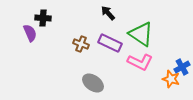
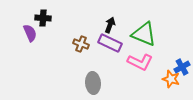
black arrow: moved 2 px right, 12 px down; rotated 63 degrees clockwise
green triangle: moved 3 px right; rotated 12 degrees counterclockwise
gray ellipse: rotated 50 degrees clockwise
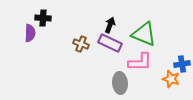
purple semicircle: rotated 24 degrees clockwise
pink L-shape: rotated 25 degrees counterclockwise
blue cross: moved 3 px up; rotated 21 degrees clockwise
gray ellipse: moved 27 px right
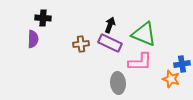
purple semicircle: moved 3 px right, 6 px down
brown cross: rotated 28 degrees counterclockwise
gray ellipse: moved 2 px left
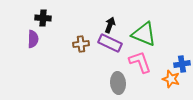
pink L-shape: rotated 110 degrees counterclockwise
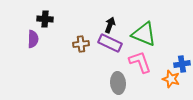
black cross: moved 2 px right, 1 px down
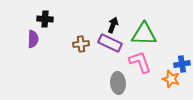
black arrow: moved 3 px right
green triangle: rotated 20 degrees counterclockwise
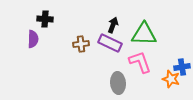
blue cross: moved 3 px down
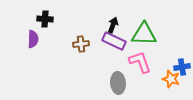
purple rectangle: moved 4 px right, 2 px up
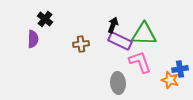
black cross: rotated 35 degrees clockwise
purple rectangle: moved 6 px right
blue cross: moved 2 px left, 2 px down
orange star: moved 1 px left, 1 px down
